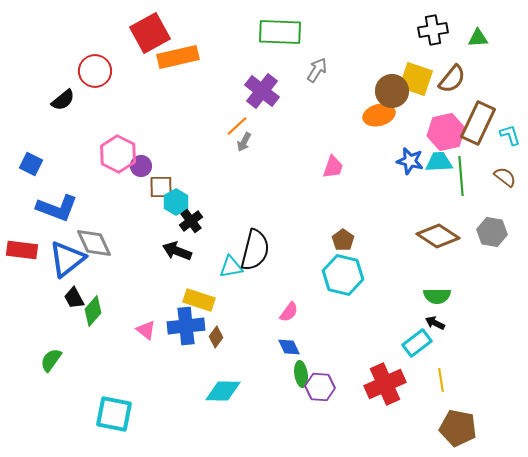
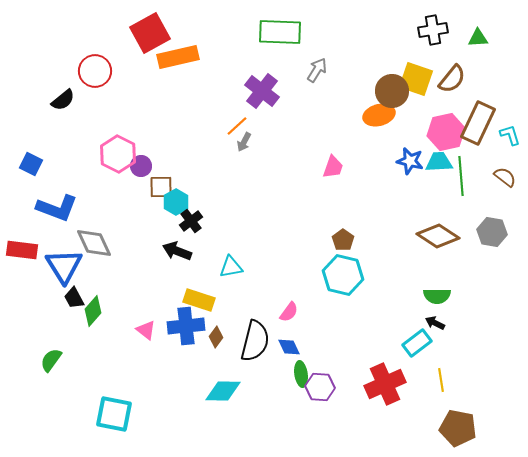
black semicircle at (255, 250): moved 91 px down
blue triangle at (67, 259): moved 3 px left, 7 px down; rotated 24 degrees counterclockwise
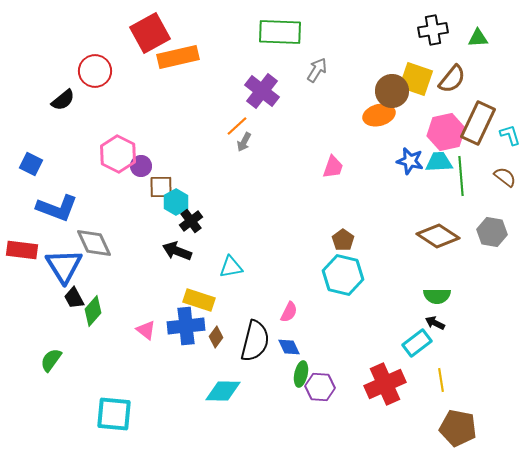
pink semicircle at (289, 312): rotated 10 degrees counterclockwise
green ellipse at (301, 374): rotated 20 degrees clockwise
cyan square at (114, 414): rotated 6 degrees counterclockwise
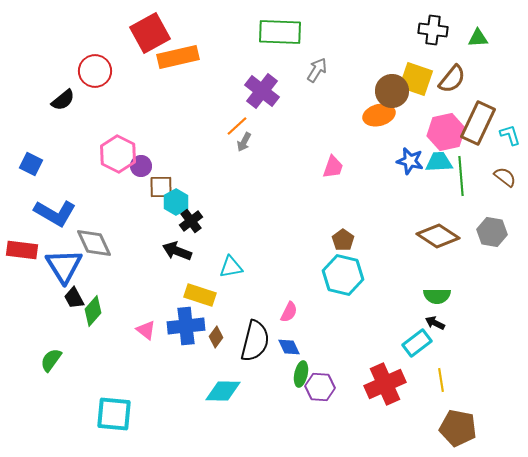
black cross at (433, 30): rotated 16 degrees clockwise
blue L-shape at (57, 208): moved 2 px left, 5 px down; rotated 9 degrees clockwise
yellow rectangle at (199, 300): moved 1 px right, 5 px up
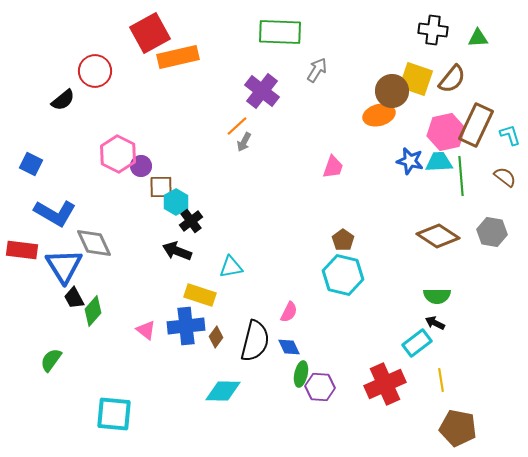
brown rectangle at (478, 123): moved 2 px left, 2 px down
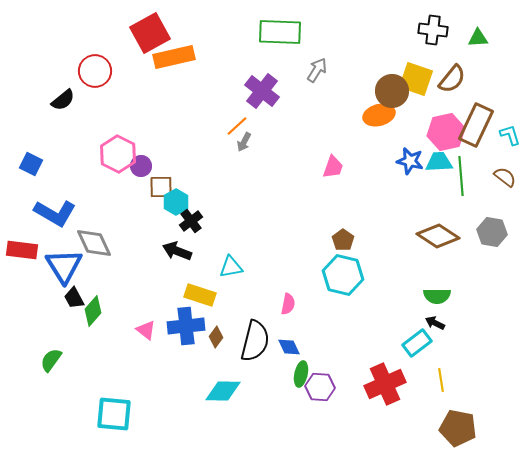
orange rectangle at (178, 57): moved 4 px left
pink semicircle at (289, 312): moved 1 px left, 8 px up; rotated 15 degrees counterclockwise
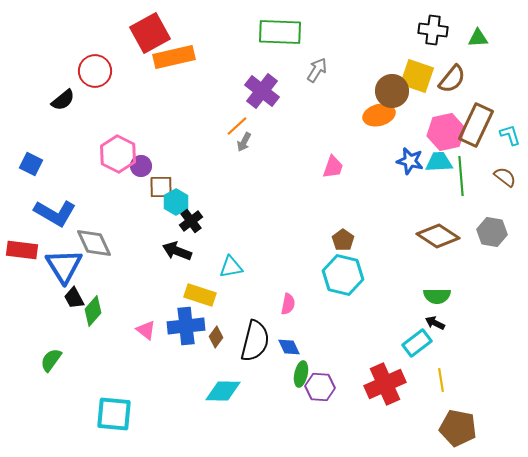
yellow square at (416, 79): moved 1 px right, 3 px up
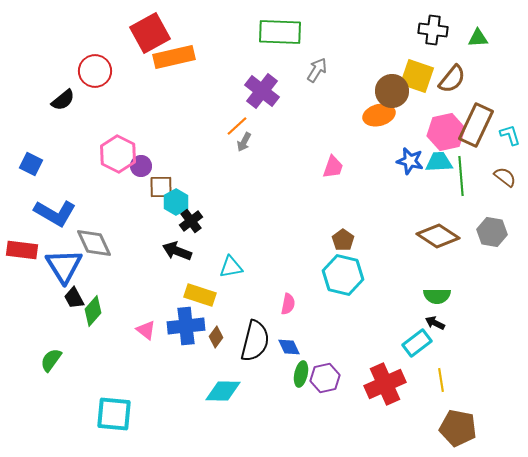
purple hexagon at (320, 387): moved 5 px right, 9 px up; rotated 16 degrees counterclockwise
